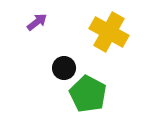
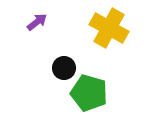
yellow cross: moved 4 px up
green pentagon: moved 1 px right, 1 px up; rotated 12 degrees counterclockwise
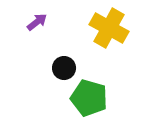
green pentagon: moved 5 px down
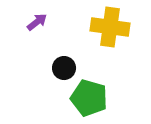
yellow cross: moved 1 px right, 1 px up; rotated 21 degrees counterclockwise
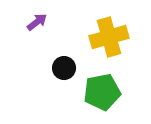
yellow cross: moved 1 px left, 10 px down; rotated 24 degrees counterclockwise
green pentagon: moved 13 px right, 6 px up; rotated 27 degrees counterclockwise
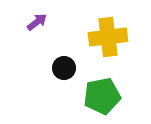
yellow cross: moved 1 px left; rotated 9 degrees clockwise
green pentagon: moved 4 px down
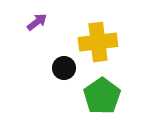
yellow cross: moved 10 px left, 5 px down
green pentagon: rotated 24 degrees counterclockwise
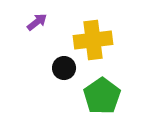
yellow cross: moved 5 px left, 2 px up
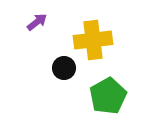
green pentagon: moved 6 px right; rotated 6 degrees clockwise
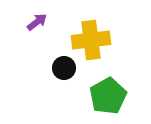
yellow cross: moved 2 px left
